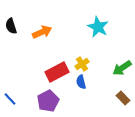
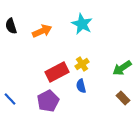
cyan star: moved 16 px left, 3 px up
orange arrow: moved 1 px up
blue semicircle: moved 4 px down
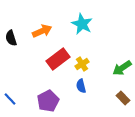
black semicircle: moved 12 px down
red rectangle: moved 1 px right, 13 px up; rotated 10 degrees counterclockwise
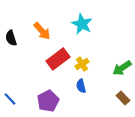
orange arrow: rotated 72 degrees clockwise
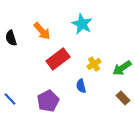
yellow cross: moved 12 px right
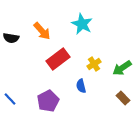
black semicircle: rotated 63 degrees counterclockwise
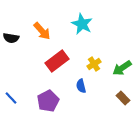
red rectangle: moved 1 px left, 2 px down
blue line: moved 1 px right, 1 px up
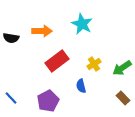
orange arrow: rotated 48 degrees counterclockwise
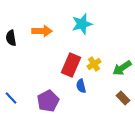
cyan star: rotated 30 degrees clockwise
black semicircle: rotated 70 degrees clockwise
red rectangle: moved 14 px right, 4 px down; rotated 30 degrees counterclockwise
